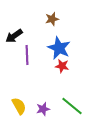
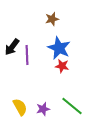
black arrow: moved 2 px left, 11 px down; rotated 18 degrees counterclockwise
yellow semicircle: moved 1 px right, 1 px down
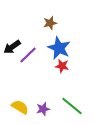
brown star: moved 2 px left, 4 px down
black arrow: rotated 18 degrees clockwise
purple line: moved 1 px right; rotated 48 degrees clockwise
yellow semicircle: rotated 30 degrees counterclockwise
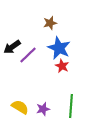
red star: rotated 16 degrees clockwise
green line: moved 1 px left; rotated 55 degrees clockwise
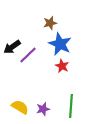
blue star: moved 1 px right, 4 px up
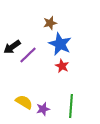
yellow semicircle: moved 4 px right, 5 px up
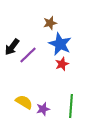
black arrow: rotated 18 degrees counterclockwise
red star: moved 2 px up; rotated 24 degrees clockwise
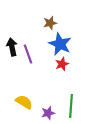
black arrow: rotated 132 degrees clockwise
purple line: moved 1 px up; rotated 66 degrees counterclockwise
purple star: moved 5 px right, 4 px down
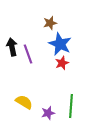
red star: moved 1 px up
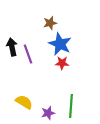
red star: rotated 24 degrees clockwise
